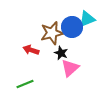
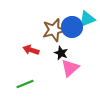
brown star: moved 2 px right, 3 px up
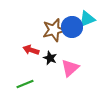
black star: moved 11 px left, 5 px down
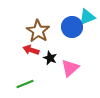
cyan triangle: moved 2 px up
brown star: moved 16 px left, 1 px down; rotated 25 degrees counterclockwise
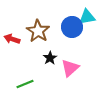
cyan triangle: rotated 12 degrees clockwise
red arrow: moved 19 px left, 11 px up
black star: rotated 16 degrees clockwise
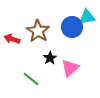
green line: moved 6 px right, 5 px up; rotated 60 degrees clockwise
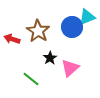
cyan triangle: rotated 12 degrees counterclockwise
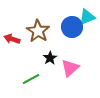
green line: rotated 66 degrees counterclockwise
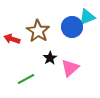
green line: moved 5 px left
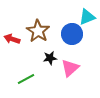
blue circle: moved 7 px down
black star: rotated 24 degrees clockwise
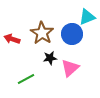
brown star: moved 4 px right, 2 px down
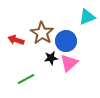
blue circle: moved 6 px left, 7 px down
red arrow: moved 4 px right, 1 px down
black star: moved 1 px right
pink triangle: moved 1 px left, 5 px up
